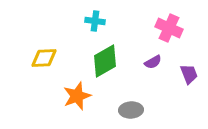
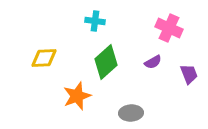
green diamond: moved 1 px right, 1 px down; rotated 12 degrees counterclockwise
gray ellipse: moved 3 px down
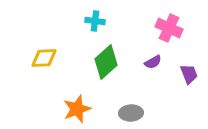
orange star: moved 13 px down
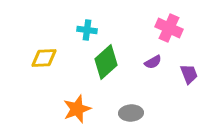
cyan cross: moved 8 px left, 9 px down
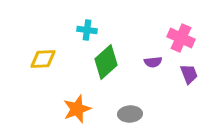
pink cross: moved 12 px right, 10 px down
yellow diamond: moved 1 px left, 1 px down
purple semicircle: rotated 24 degrees clockwise
gray ellipse: moved 1 px left, 1 px down
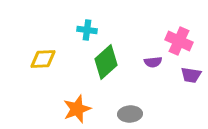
pink cross: moved 2 px left, 3 px down
purple trapezoid: moved 2 px right, 1 px down; rotated 120 degrees clockwise
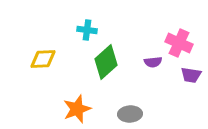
pink cross: moved 2 px down
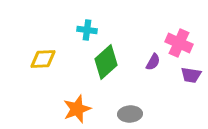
purple semicircle: rotated 54 degrees counterclockwise
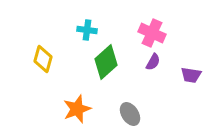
pink cross: moved 27 px left, 10 px up
yellow diamond: rotated 72 degrees counterclockwise
gray ellipse: rotated 60 degrees clockwise
